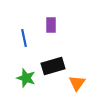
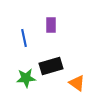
black rectangle: moved 2 px left
green star: rotated 24 degrees counterclockwise
orange triangle: rotated 30 degrees counterclockwise
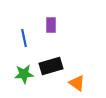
green star: moved 2 px left, 4 px up
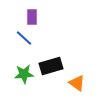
purple rectangle: moved 19 px left, 8 px up
blue line: rotated 36 degrees counterclockwise
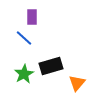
green star: rotated 24 degrees counterclockwise
orange triangle: rotated 36 degrees clockwise
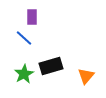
orange triangle: moved 9 px right, 7 px up
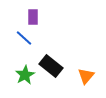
purple rectangle: moved 1 px right
black rectangle: rotated 55 degrees clockwise
green star: moved 1 px right, 1 px down
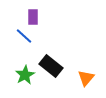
blue line: moved 2 px up
orange triangle: moved 2 px down
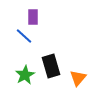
black rectangle: rotated 35 degrees clockwise
orange triangle: moved 8 px left
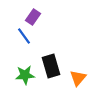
purple rectangle: rotated 35 degrees clockwise
blue line: rotated 12 degrees clockwise
green star: rotated 24 degrees clockwise
